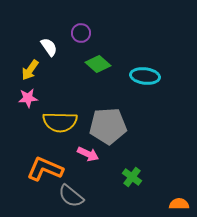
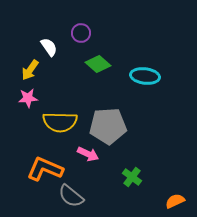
orange semicircle: moved 4 px left, 3 px up; rotated 24 degrees counterclockwise
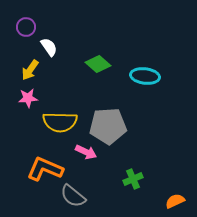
purple circle: moved 55 px left, 6 px up
pink arrow: moved 2 px left, 2 px up
green cross: moved 1 px right, 2 px down; rotated 30 degrees clockwise
gray semicircle: moved 2 px right
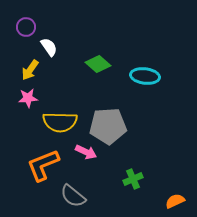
orange L-shape: moved 2 px left, 4 px up; rotated 45 degrees counterclockwise
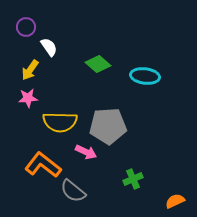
orange L-shape: rotated 60 degrees clockwise
gray semicircle: moved 5 px up
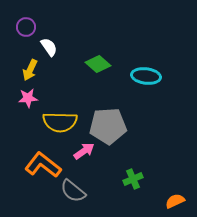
yellow arrow: rotated 10 degrees counterclockwise
cyan ellipse: moved 1 px right
pink arrow: moved 2 px left, 1 px up; rotated 60 degrees counterclockwise
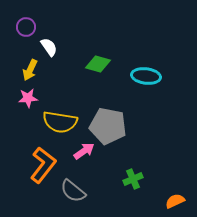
green diamond: rotated 25 degrees counterclockwise
yellow semicircle: rotated 8 degrees clockwise
gray pentagon: rotated 15 degrees clockwise
orange L-shape: rotated 90 degrees clockwise
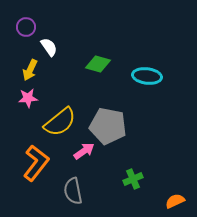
cyan ellipse: moved 1 px right
yellow semicircle: rotated 48 degrees counterclockwise
orange L-shape: moved 7 px left, 2 px up
gray semicircle: rotated 40 degrees clockwise
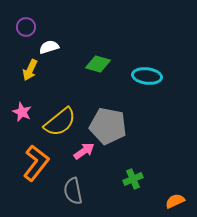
white semicircle: rotated 72 degrees counterclockwise
pink star: moved 6 px left, 14 px down; rotated 30 degrees clockwise
